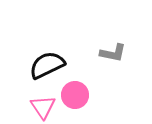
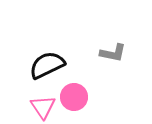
pink circle: moved 1 px left, 2 px down
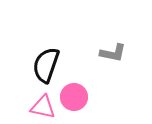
black semicircle: moved 1 px left; rotated 45 degrees counterclockwise
pink triangle: rotated 44 degrees counterclockwise
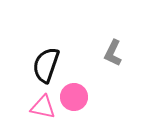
gray L-shape: rotated 104 degrees clockwise
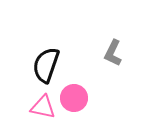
pink circle: moved 1 px down
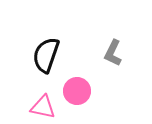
black semicircle: moved 10 px up
pink circle: moved 3 px right, 7 px up
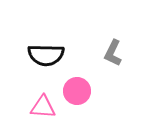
black semicircle: rotated 108 degrees counterclockwise
pink triangle: rotated 8 degrees counterclockwise
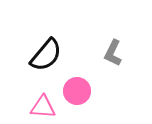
black semicircle: rotated 51 degrees counterclockwise
